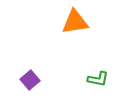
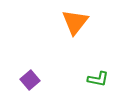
orange triangle: rotated 44 degrees counterclockwise
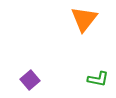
orange triangle: moved 9 px right, 3 px up
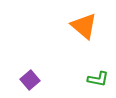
orange triangle: moved 7 px down; rotated 28 degrees counterclockwise
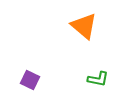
purple square: rotated 24 degrees counterclockwise
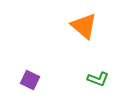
green L-shape: rotated 10 degrees clockwise
